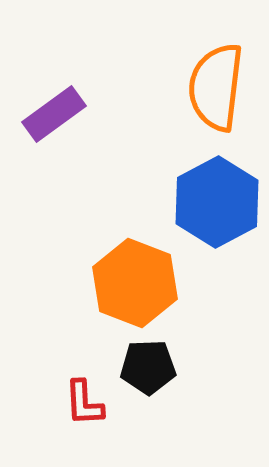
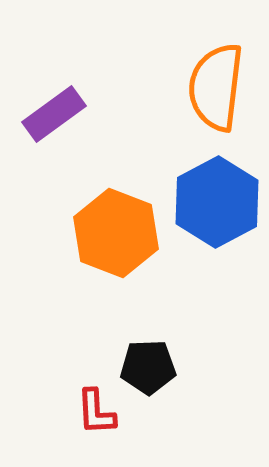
orange hexagon: moved 19 px left, 50 px up
red L-shape: moved 12 px right, 9 px down
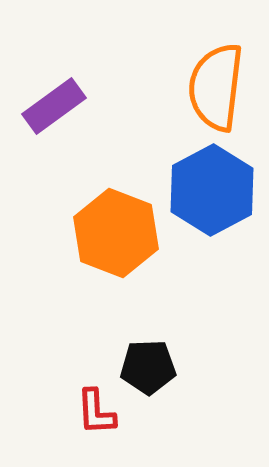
purple rectangle: moved 8 px up
blue hexagon: moved 5 px left, 12 px up
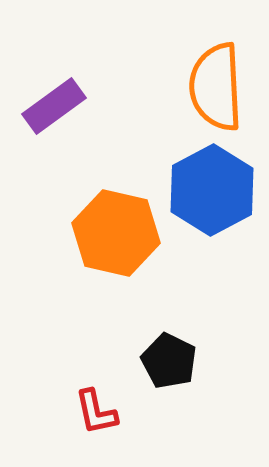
orange semicircle: rotated 10 degrees counterclockwise
orange hexagon: rotated 8 degrees counterclockwise
black pentagon: moved 21 px right, 6 px up; rotated 28 degrees clockwise
red L-shape: rotated 9 degrees counterclockwise
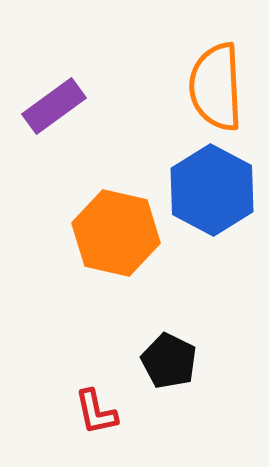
blue hexagon: rotated 4 degrees counterclockwise
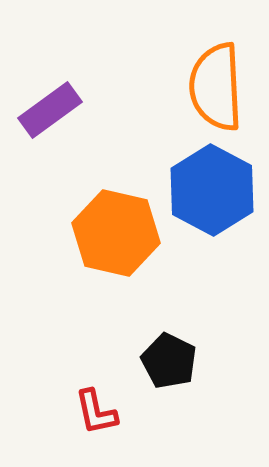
purple rectangle: moved 4 px left, 4 px down
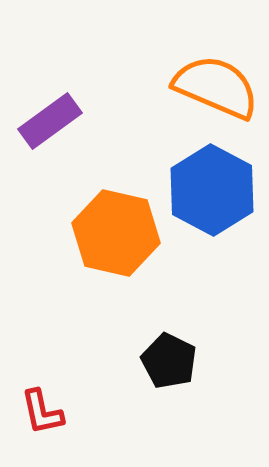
orange semicircle: rotated 116 degrees clockwise
purple rectangle: moved 11 px down
red L-shape: moved 54 px left
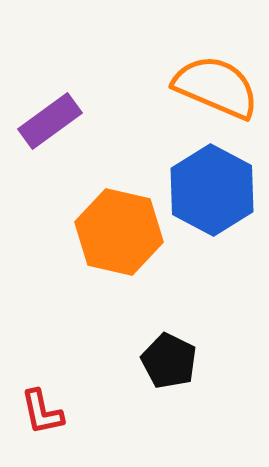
orange hexagon: moved 3 px right, 1 px up
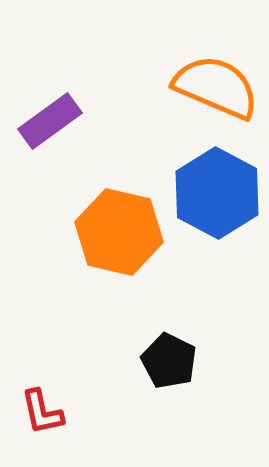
blue hexagon: moved 5 px right, 3 px down
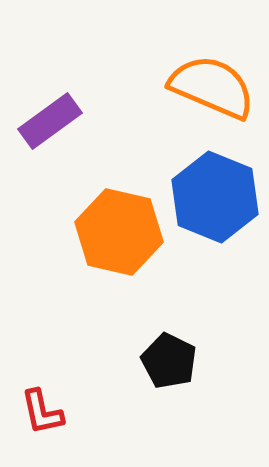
orange semicircle: moved 4 px left
blue hexagon: moved 2 px left, 4 px down; rotated 6 degrees counterclockwise
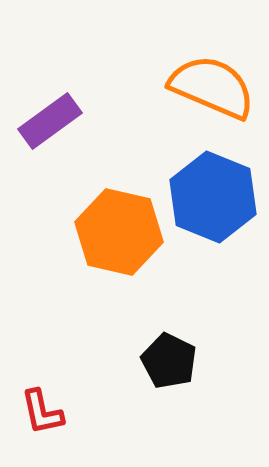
blue hexagon: moved 2 px left
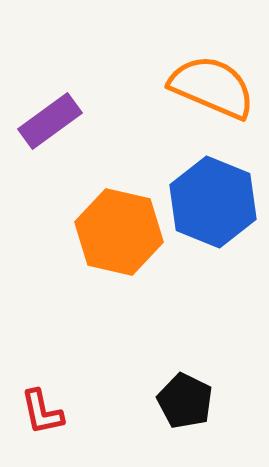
blue hexagon: moved 5 px down
black pentagon: moved 16 px right, 40 px down
